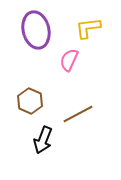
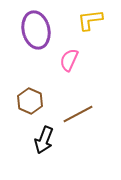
yellow L-shape: moved 2 px right, 8 px up
black arrow: moved 1 px right
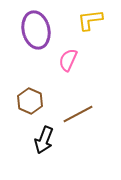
pink semicircle: moved 1 px left
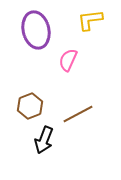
brown hexagon: moved 5 px down; rotated 15 degrees clockwise
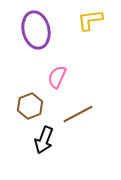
pink semicircle: moved 11 px left, 17 px down
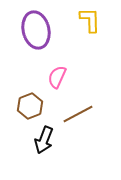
yellow L-shape: rotated 96 degrees clockwise
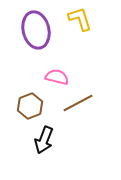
yellow L-shape: moved 10 px left, 1 px up; rotated 16 degrees counterclockwise
pink semicircle: rotated 80 degrees clockwise
brown line: moved 11 px up
